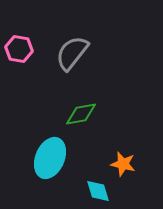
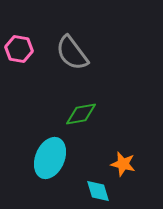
gray semicircle: rotated 75 degrees counterclockwise
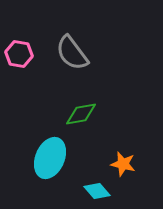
pink hexagon: moved 5 px down
cyan diamond: moved 1 px left; rotated 24 degrees counterclockwise
